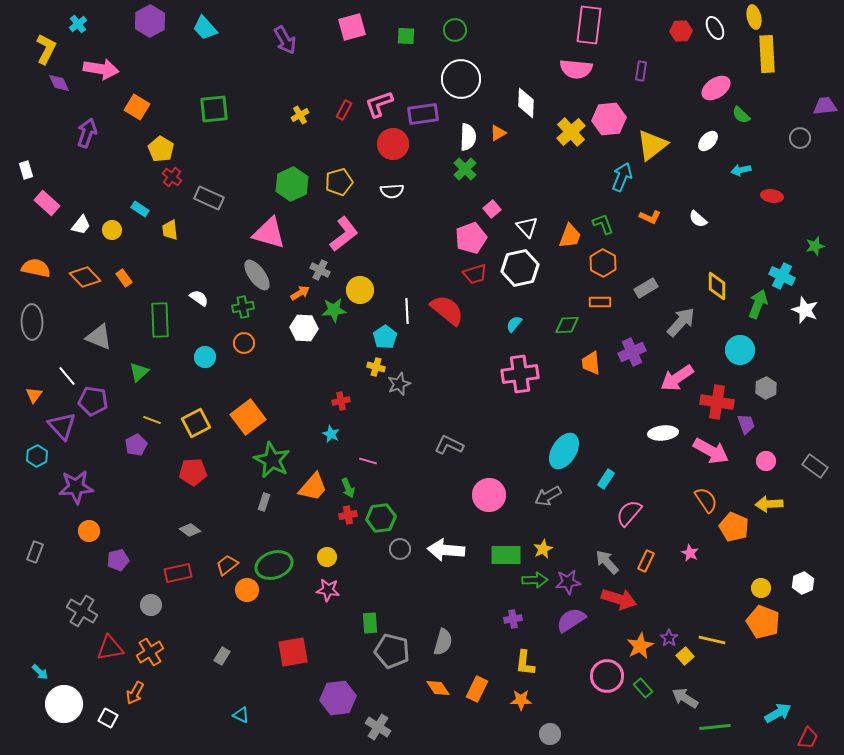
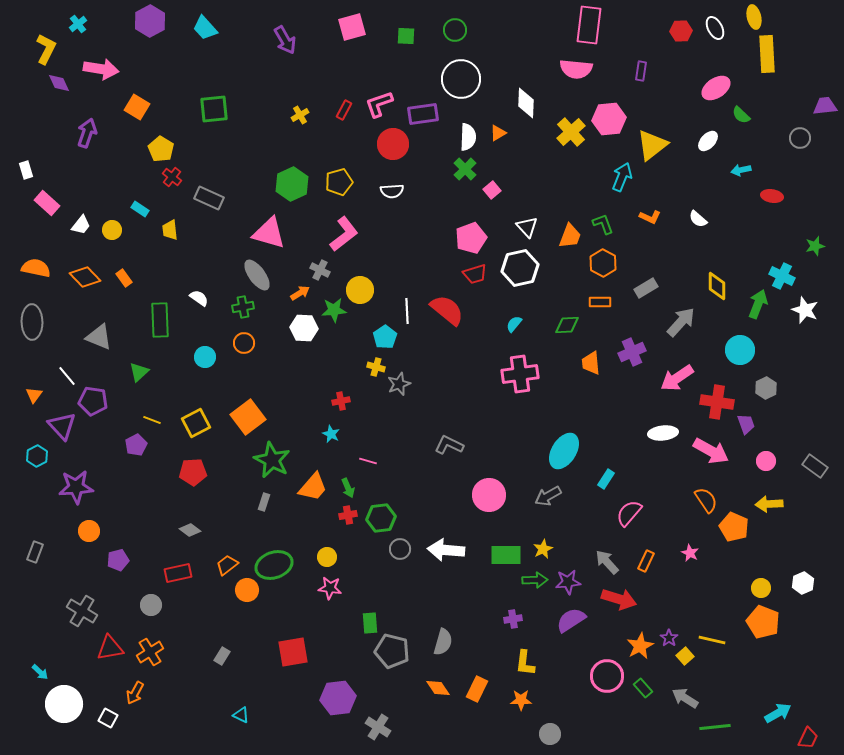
pink square at (492, 209): moved 19 px up
pink star at (328, 590): moved 2 px right, 2 px up
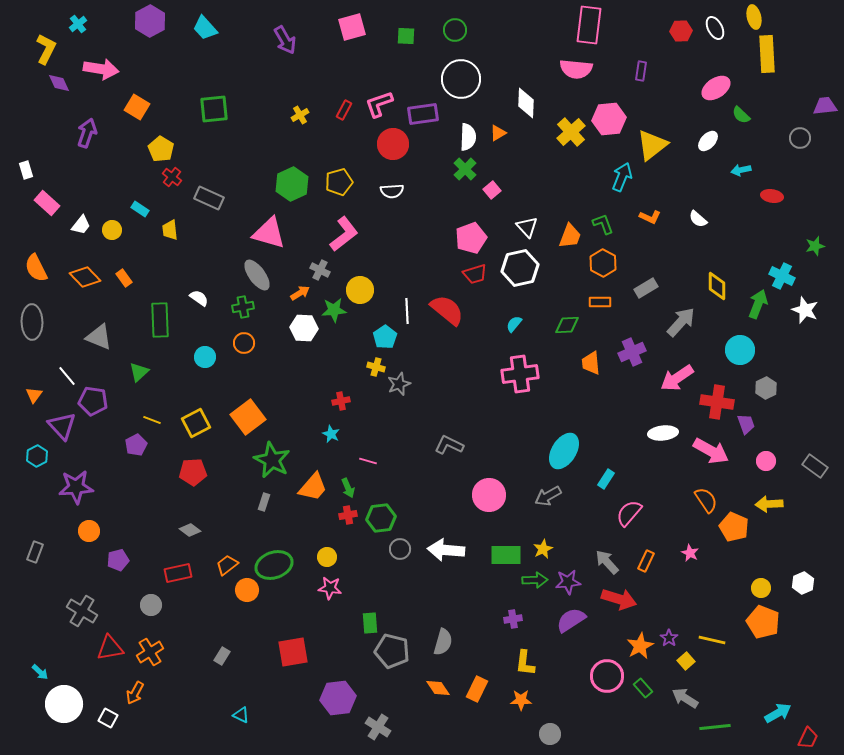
orange semicircle at (36, 268): rotated 128 degrees counterclockwise
yellow square at (685, 656): moved 1 px right, 5 px down
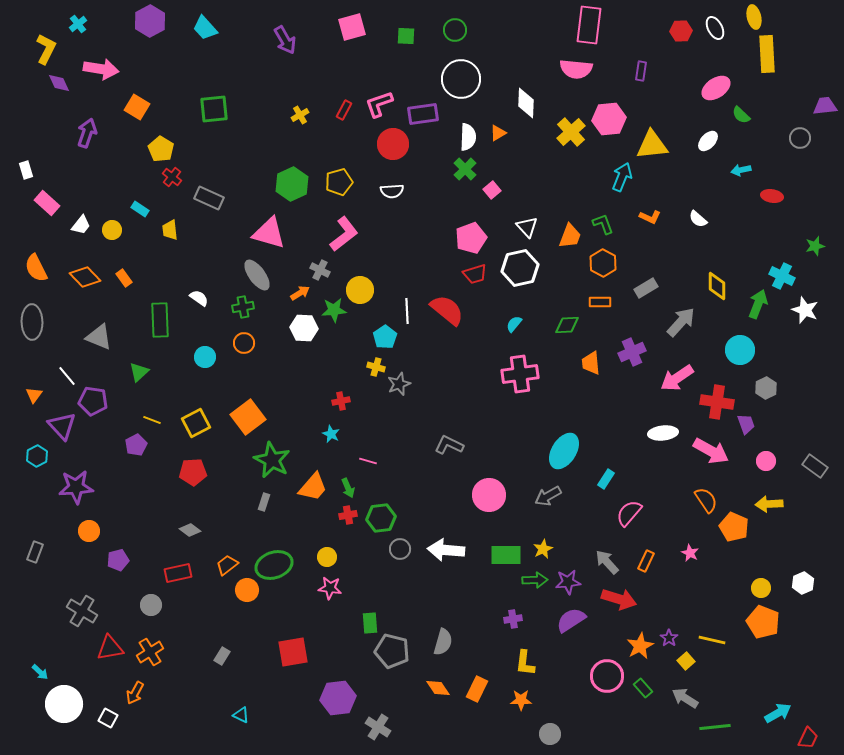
yellow triangle at (652, 145): rotated 32 degrees clockwise
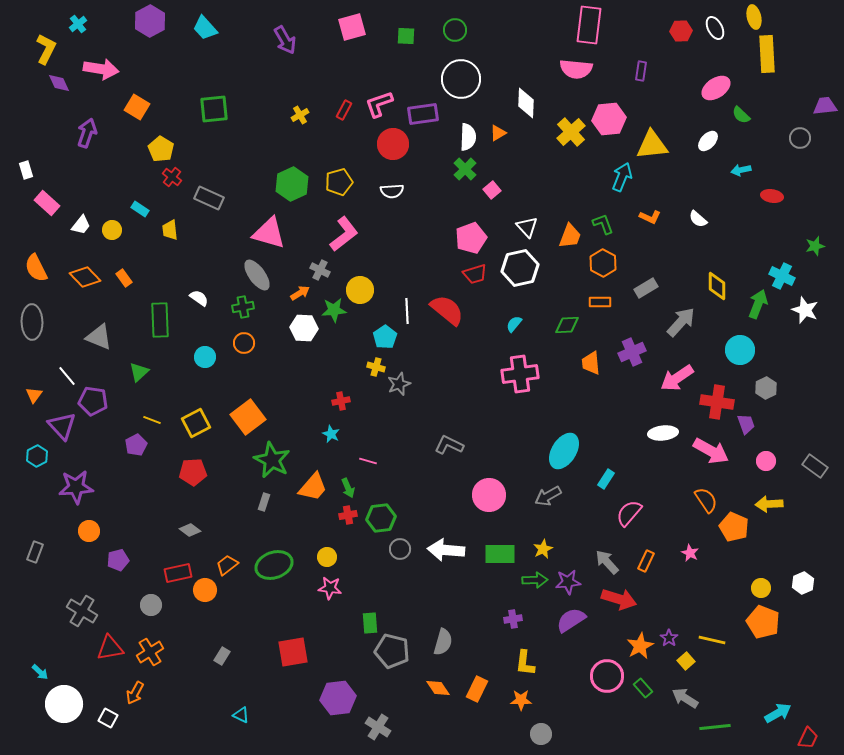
green rectangle at (506, 555): moved 6 px left, 1 px up
orange circle at (247, 590): moved 42 px left
gray circle at (550, 734): moved 9 px left
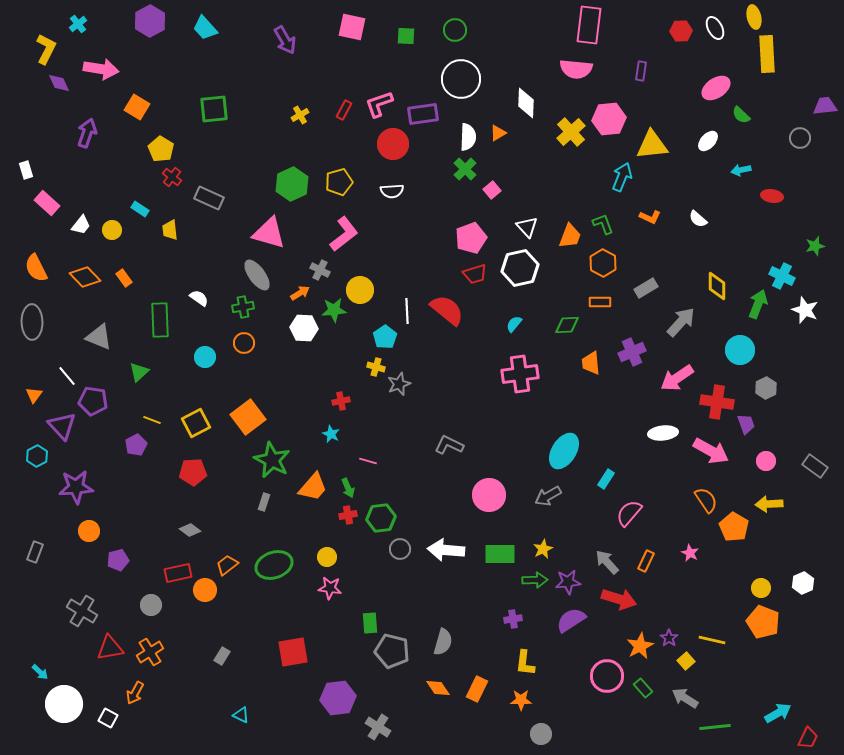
pink square at (352, 27): rotated 28 degrees clockwise
orange pentagon at (734, 527): rotated 8 degrees clockwise
